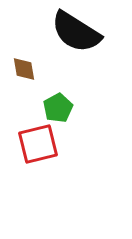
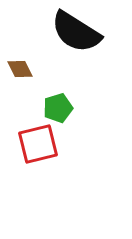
brown diamond: moved 4 px left; rotated 16 degrees counterclockwise
green pentagon: rotated 12 degrees clockwise
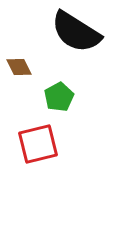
brown diamond: moved 1 px left, 2 px up
green pentagon: moved 1 px right, 11 px up; rotated 12 degrees counterclockwise
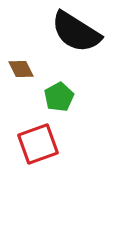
brown diamond: moved 2 px right, 2 px down
red square: rotated 6 degrees counterclockwise
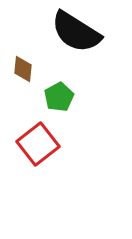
brown diamond: moved 2 px right; rotated 32 degrees clockwise
red square: rotated 18 degrees counterclockwise
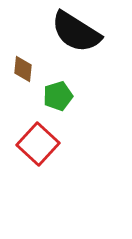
green pentagon: moved 1 px left, 1 px up; rotated 12 degrees clockwise
red square: rotated 9 degrees counterclockwise
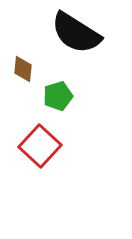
black semicircle: moved 1 px down
red square: moved 2 px right, 2 px down
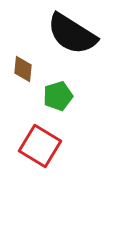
black semicircle: moved 4 px left, 1 px down
red square: rotated 12 degrees counterclockwise
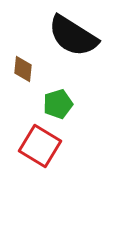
black semicircle: moved 1 px right, 2 px down
green pentagon: moved 8 px down
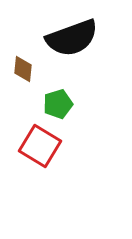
black semicircle: moved 1 px left, 2 px down; rotated 52 degrees counterclockwise
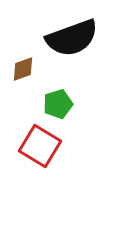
brown diamond: rotated 64 degrees clockwise
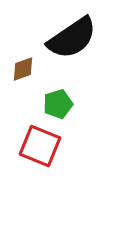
black semicircle: rotated 14 degrees counterclockwise
red square: rotated 9 degrees counterclockwise
